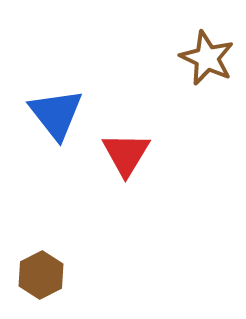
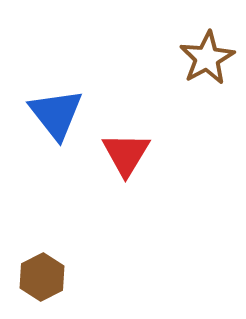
brown star: rotated 18 degrees clockwise
brown hexagon: moved 1 px right, 2 px down
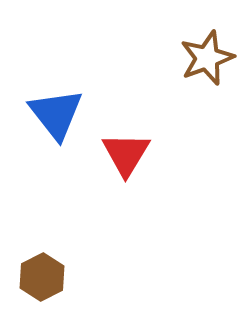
brown star: rotated 8 degrees clockwise
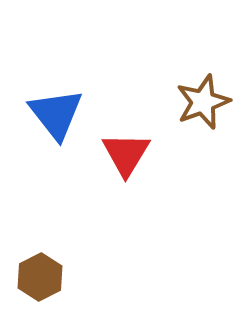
brown star: moved 4 px left, 44 px down
brown hexagon: moved 2 px left
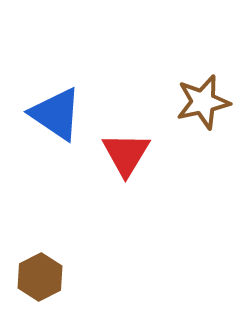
brown star: rotated 8 degrees clockwise
blue triangle: rotated 18 degrees counterclockwise
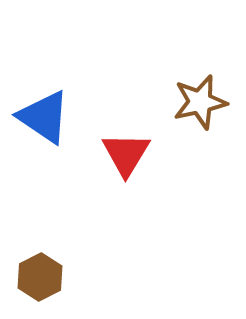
brown star: moved 3 px left
blue triangle: moved 12 px left, 3 px down
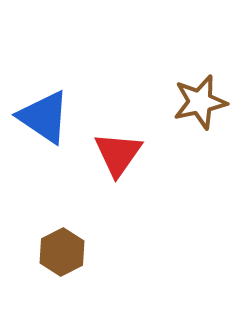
red triangle: moved 8 px left; rotated 4 degrees clockwise
brown hexagon: moved 22 px right, 25 px up
